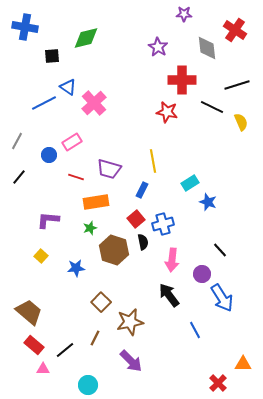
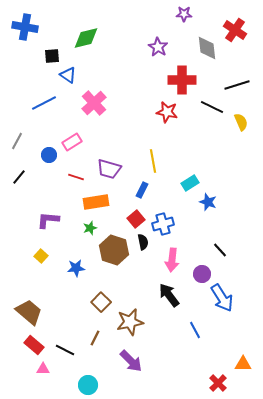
blue triangle at (68, 87): moved 12 px up
black line at (65, 350): rotated 66 degrees clockwise
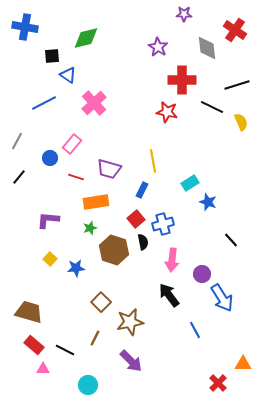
pink rectangle at (72, 142): moved 2 px down; rotated 18 degrees counterclockwise
blue circle at (49, 155): moved 1 px right, 3 px down
black line at (220, 250): moved 11 px right, 10 px up
yellow square at (41, 256): moved 9 px right, 3 px down
brown trapezoid at (29, 312): rotated 24 degrees counterclockwise
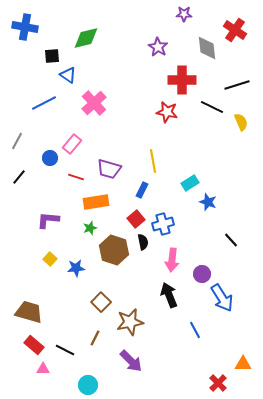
black arrow at (169, 295): rotated 15 degrees clockwise
